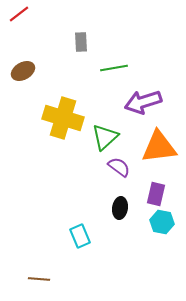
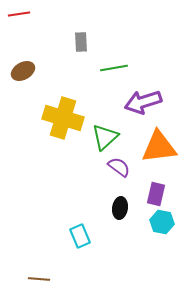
red line: rotated 30 degrees clockwise
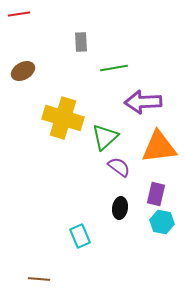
purple arrow: rotated 15 degrees clockwise
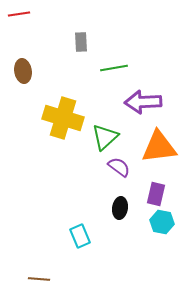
brown ellipse: rotated 70 degrees counterclockwise
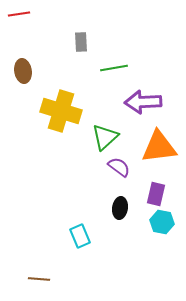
yellow cross: moved 2 px left, 7 px up
